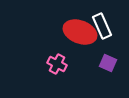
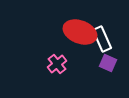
white rectangle: moved 13 px down
pink cross: rotated 24 degrees clockwise
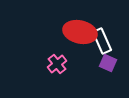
red ellipse: rotated 8 degrees counterclockwise
white rectangle: moved 2 px down
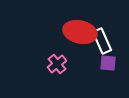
purple square: rotated 18 degrees counterclockwise
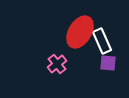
red ellipse: rotated 72 degrees counterclockwise
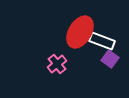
white rectangle: rotated 45 degrees counterclockwise
purple square: moved 2 px right, 4 px up; rotated 30 degrees clockwise
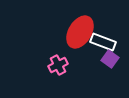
white rectangle: moved 1 px right, 1 px down
pink cross: moved 1 px right, 1 px down; rotated 12 degrees clockwise
